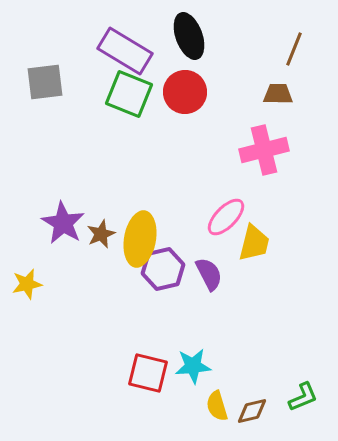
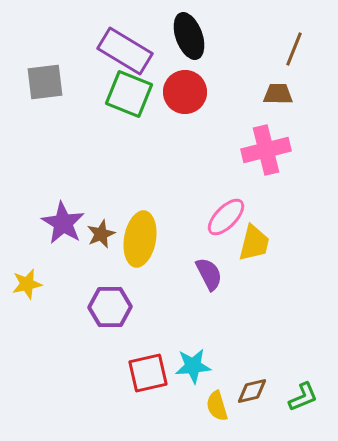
pink cross: moved 2 px right
purple hexagon: moved 53 px left, 38 px down; rotated 12 degrees clockwise
red square: rotated 27 degrees counterclockwise
brown diamond: moved 20 px up
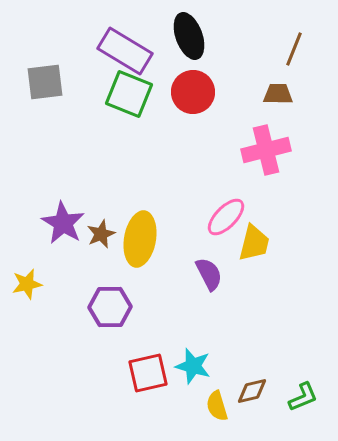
red circle: moved 8 px right
cyan star: rotated 21 degrees clockwise
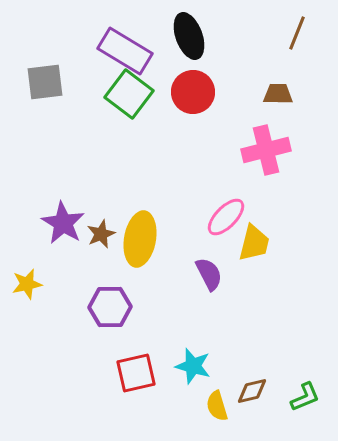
brown line: moved 3 px right, 16 px up
green square: rotated 15 degrees clockwise
red square: moved 12 px left
green L-shape: moved 2 px right
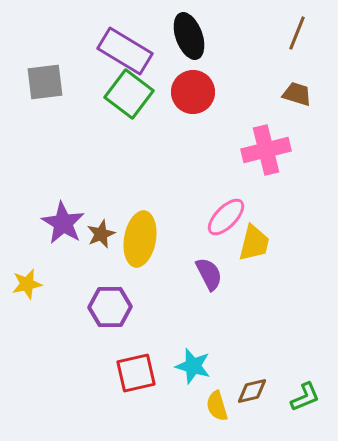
brown trapezoid: moved 19 px right; rotated 16 degrees clockwise
